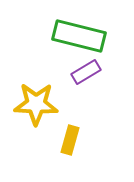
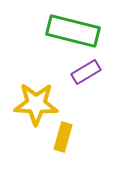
green rectangle: moved 6 px left, 5 px up
yellow rectangle: moved 7 px left, 3 px up
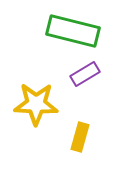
purple rectangle: moved 1 px left, 2 px down
yellow rectangle: moved 17 px right
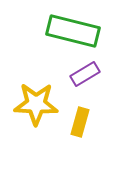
yellow rectangle: moved 15 px up
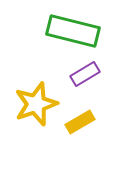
yellow star: rotated 21 degrees counterclockwise
yellow rectangle: rotated 44 degrees clockwise
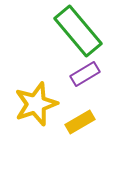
green rectangle: moved 5 px right; rotated 36 degrees clockwise
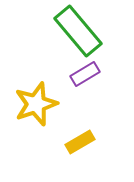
yellow rectangle: moved 20 px down
